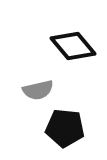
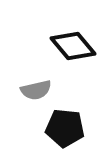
gray semicircle: moved 2 px left
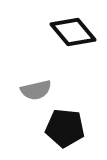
black diamond: moved 14 px up
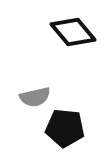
gray semicircle: moved 1 px left, 7 px down
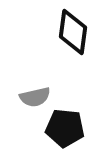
black diamond: rotated 48 degrees clockwise
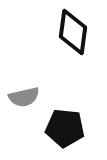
gray semicircle: moved 11 px left
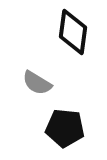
gray semicircle: moved 13 px right, 14 px up; rotated 44 degrees clockwise
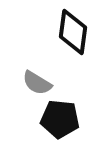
black pentagon: moved 5 px left, 9 px up
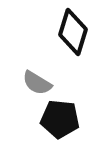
black diamond: rotated 9 degrees clockwise
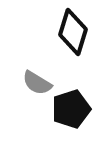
black pentagon: moved 11 px right, 10 px up; rotated 24 degrees counterclockwise
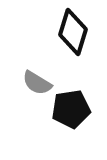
black pentagon: rotated 9 degrees clockwise
